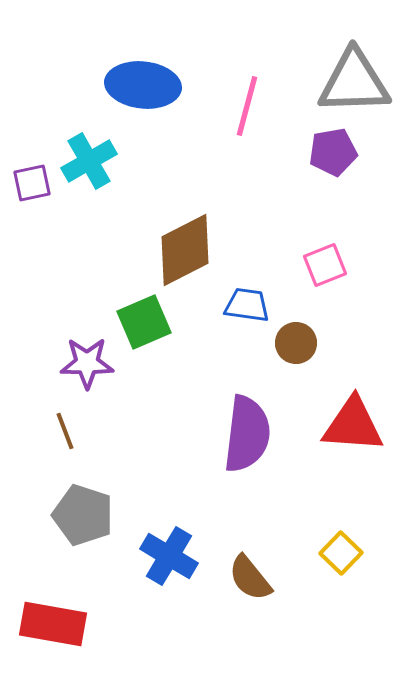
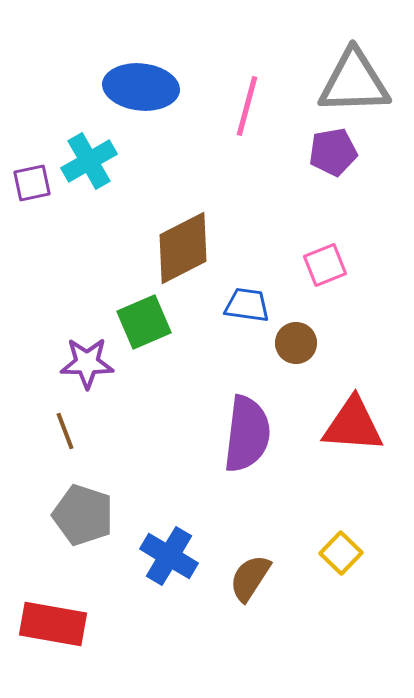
blue ellipse: moved 2 px left, 2 px down
brown diamond: moved 2 px left, 2 px up
brown semicircle: rotated 72 degrees clockwise
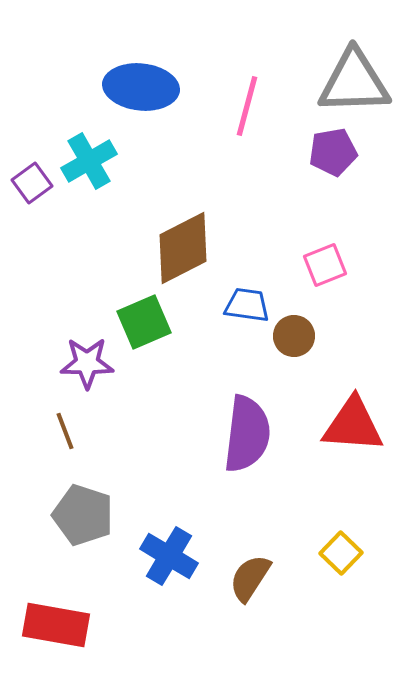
purple square: rotated 24 degrees counterclockwise
brown circle: moved 2 px left, 7 px up
red rectangle: moved 3 px right, 1 px down
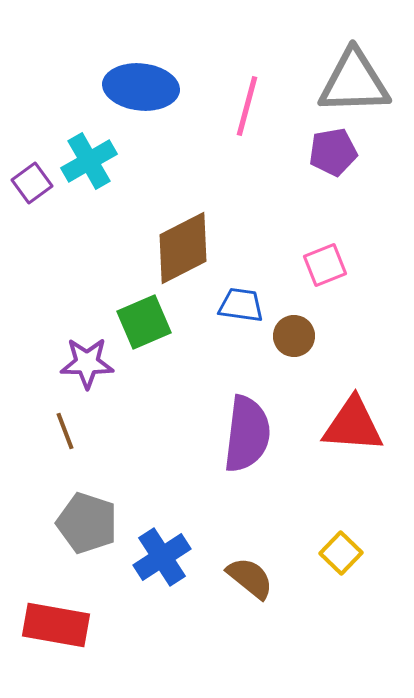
blue trapezoid: moved 6 px left
gray pentagon: moved 4 px right, 8 px down
blue cross: moved 7 px left, 1 px down; rotated 26 degrees clockwise
brown semicircle: rotated 96 degrees clockwise
